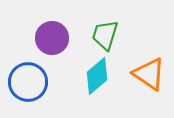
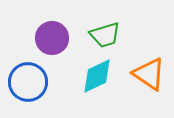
green trapezoid: rotated 124 degrees counterclockwise
cyan diamond: rotated 15 degrees clockwise
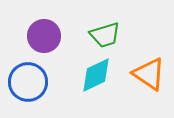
purple circle: moved 8 px left, 2 px up
cyan diamond: moved 1 px left, 1 px up
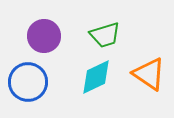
cyan diamond: moved 2 px down
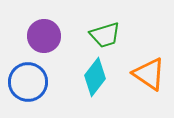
cyan diamond: moved 1 px left; rotated 27 degrees counterclockwise
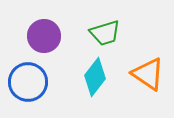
green trapezoid: moved 2 px up
orange triangle: moved 1 px left
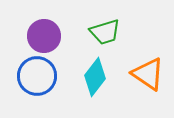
green trapezoid: moved 1 px up
blue circle: moved 9 px right, 6 px up
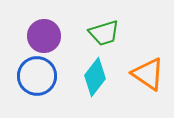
green trapezoid: moved 1 px left, 1 px down
